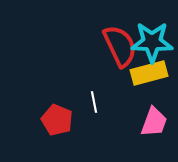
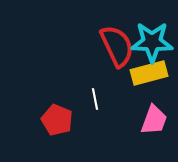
red semicircle: moved 3 px left
white line: moved 1 px right, 3 px up
pink trapezoid: moved 2 px up
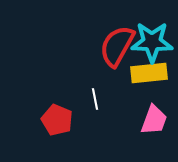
red semicircle: rotated 126 degrees counterclockwise
yellow rectangle: rotated 9 degrees clockwise
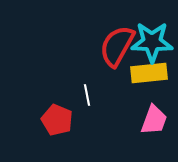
white line: moved 8 px left, 4 px up
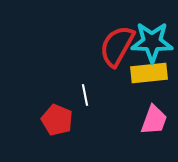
white line: moved 2 px left
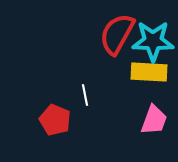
cyan star: moved 1 px right, 1 px up
red semicircle: moved 12 px up
yellow rectangle: moved 1 px up; rotated 9 degrees clockwise
red pentagon: moved 2 px left
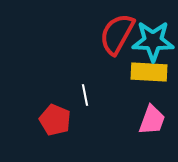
pink trapezoid: moved 2 px left
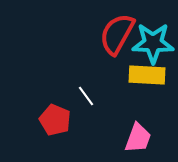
cyan star: moved 2 px down
yellow rectangle: moved 2 px left, 3 px down
white line: moved 1 px right, 1 px down; rotated 25 degrees counterclockwise
pink trapezoid: moved 14 px left, 18 px down
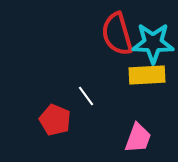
red semicircle: rotated 45 degrees counterclockwise
yellow rectangle: rotated 6 degrees counterclockwise
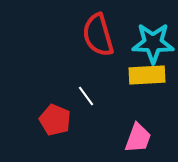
red semicircle: moved 19 px left, 1 px down
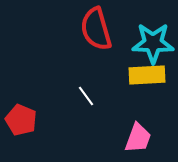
red semicircle: moved 2 px left, 6 px up
red pentagon: moved 34 px left
